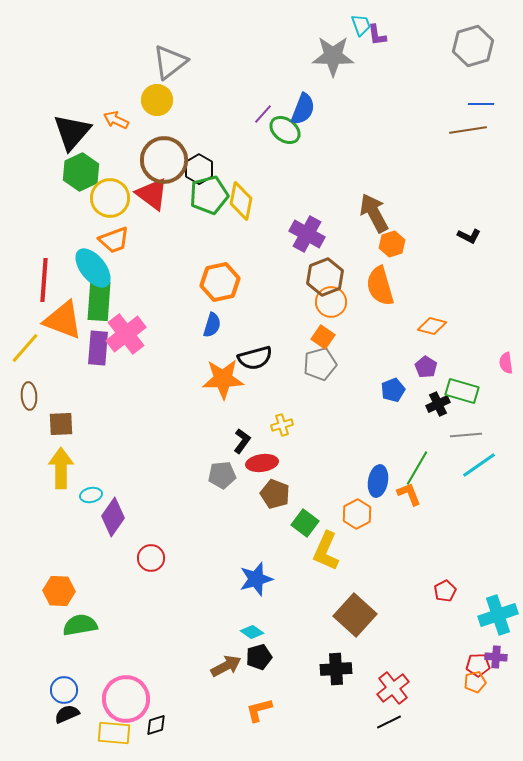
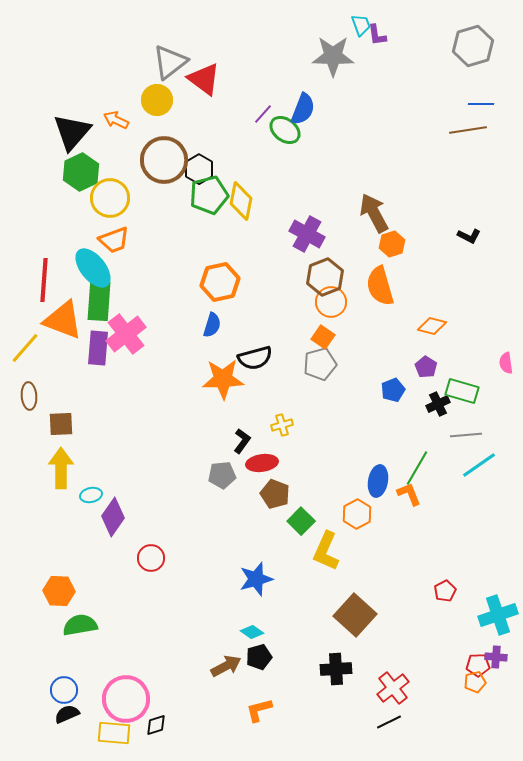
red triangle at (152, 194): moved 52 px right, 115 px up
green square at (305, 523): moved 4 px left, 2 px up; rotated 8 degrees clockwise
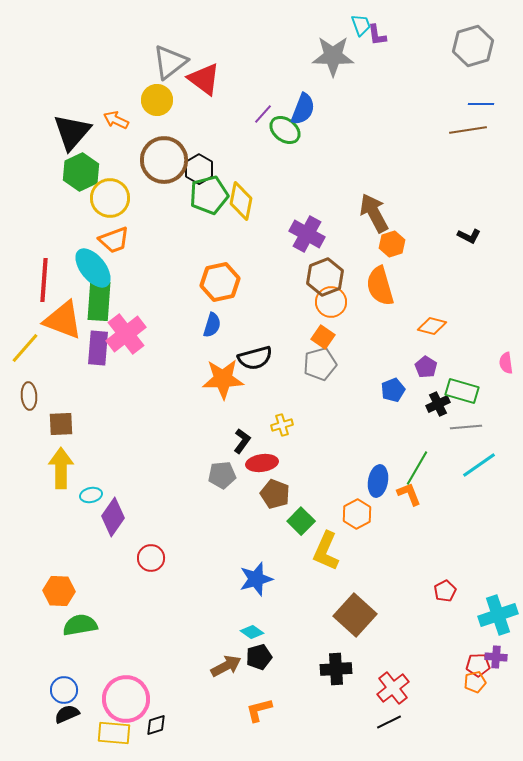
gray line at (466, 435): moved 8 px up
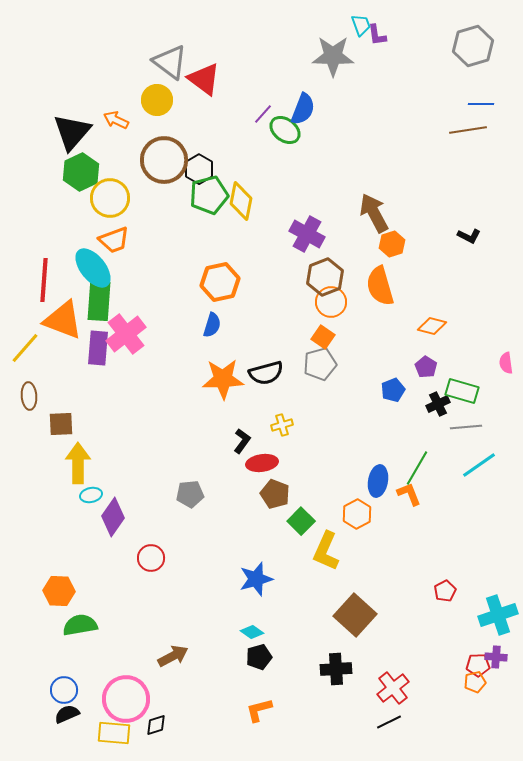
gray triangle at (170, 62): rotated 45 degrees counterclockwise
black semicircle at (255, 358): moved 11 px right, 15 px down
yellow arrow at (61, 468): moved 17 px right, 5 px up
gray pentagon at (222, 475): moved 32 px left, 19 px down
brown arrow at (226, 666): moved 53 px left, 10 px up
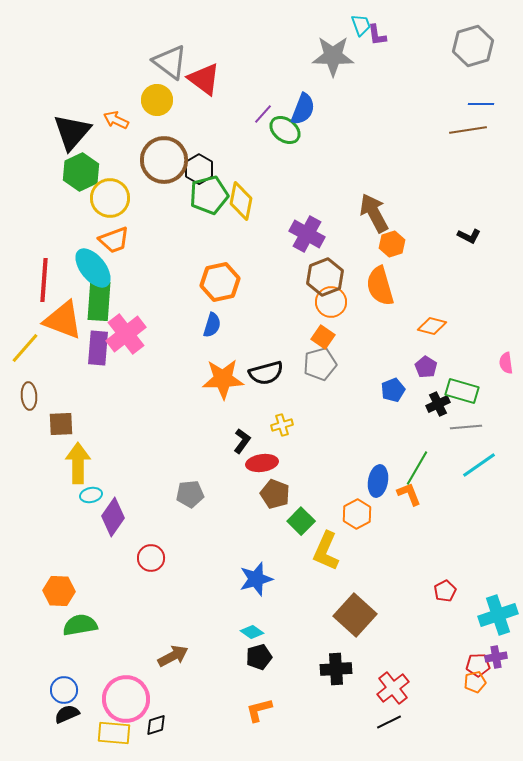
purple cross at (496, 657): rotated 15 degrees counterclockwise
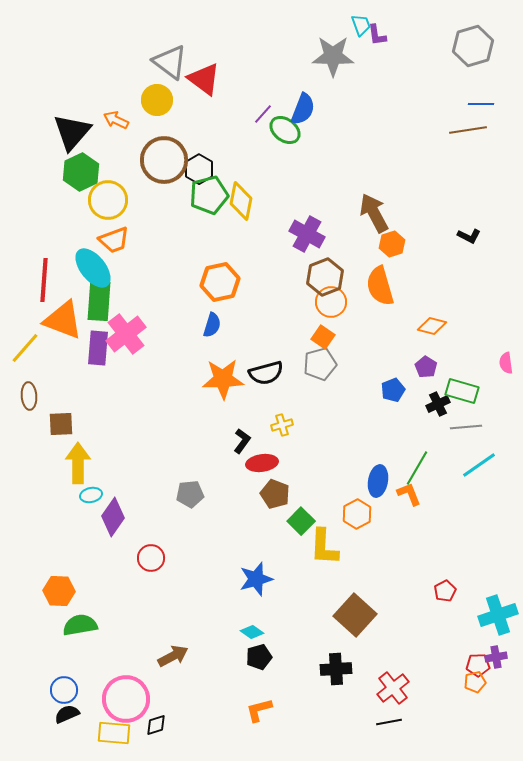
yellow circle at (110, 198): moved 2 px left, 2 px down
yellow L-shape at (326, 551): moved 2 px left, 4 px up; rotated 21 degrees counterclockwise
black line at (389, 722): rotated 15 degrees clockwise
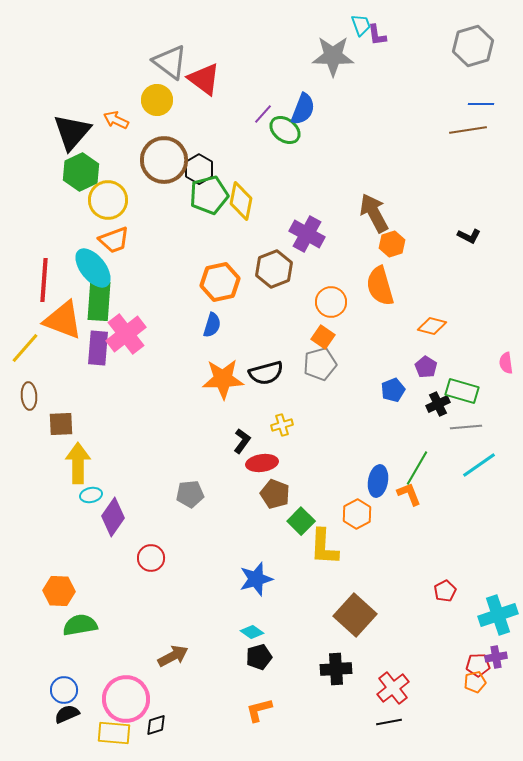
brown hexagon at (325, 277): moved 51 px left, 8 px up
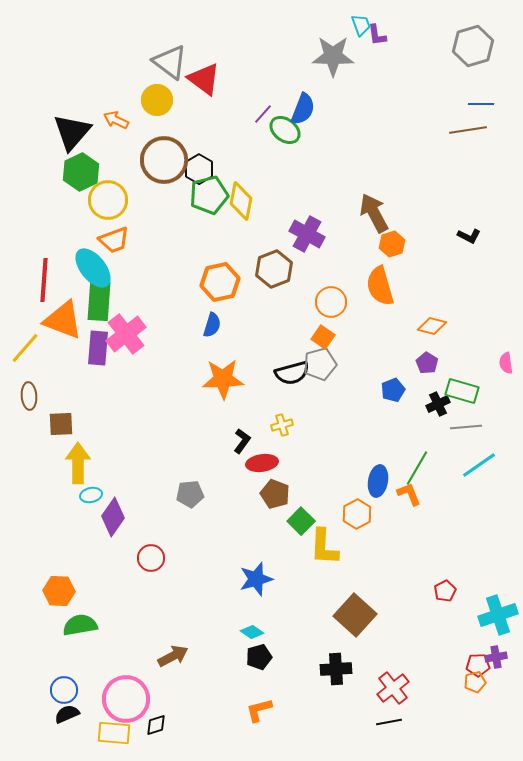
purple pentagon at (426, 367): moved 1 px right, 4 px up
black semicircle at (266, 373): moved 26 px right
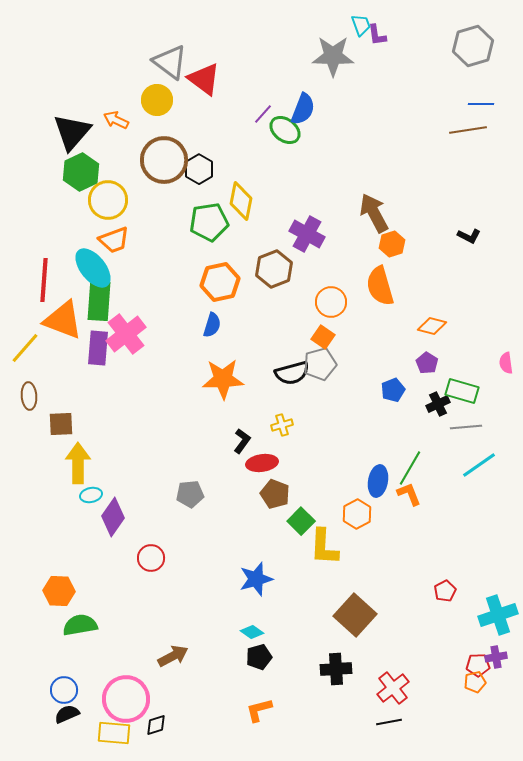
green pentagon at (209, 195): moved 27 px down; rotated 6 degrees clockwise
green line at (417, 468): moved 7 px left
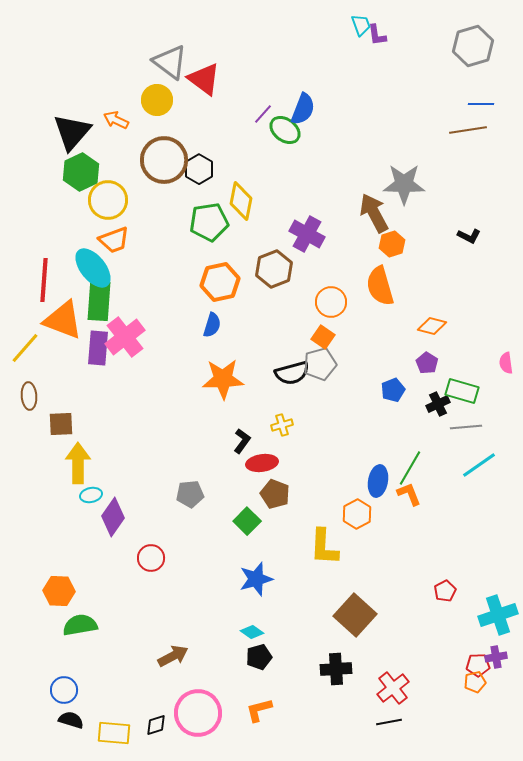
gray star at (333, 56): moved 71 px right, 128 px down
pink cross at (126, 334): moved 1 px left, 3 px down
green square at (301, 521): moved 54 px left
pink circle at (126, 699): moved 72 px right, 14 px down
black semicircle at (67, 714): moved 4 px right, 6 px down; rotated 40 degrees clockwise
